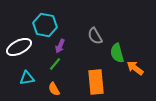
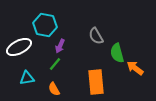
gray semicircle: moved 1 px right
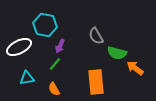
green semicircle: rotated 60 degrees counterclockwise
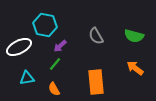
purple arrow: rotated 24 degrees clockwise
green semicircle: moved 17 px right, 17 px up
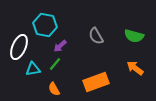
white ellipse: rotated 40 degrees counterclockwise
cyan triangle: moved 6 px right, 9 px up
orange rectangle: rotated 75 degrees clockwise
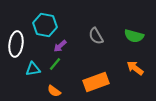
white ellipse: moved 3 px left, 3 px up; rotated 15 degrees counterclockwise
orange semicircle: moved 2 px down; rotated 24 degrees counterclockwise
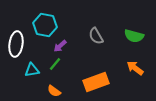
cyan triangle: moved 1 px left, 1 px down
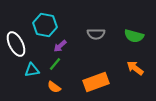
gray semicircle: moved 2 px up; rotated 60 degrees counterclockwise
white ellipse: rotated 35 degrees counterclockwise
orange semicircle: moved 4 px up
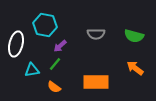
white ellipse: rotated 40 degrees clockwise
orange rectangle: rotated 20 degrees clockwise
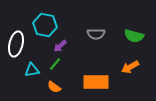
orange arrow: moved 5 px left, 1 px up; rotated 66 degrees counterclockwise
